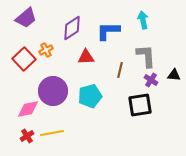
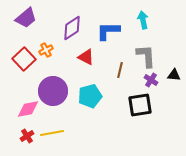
red triangle: rotated 30 degrees clockwise
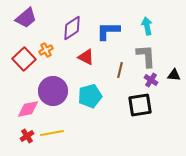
cyan arrow: moved 4 px right, 6 px down
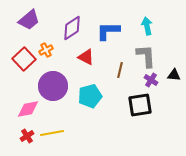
purple trapezoid: moved 3 px right, 2 px down
purple circle: moved 5 px up
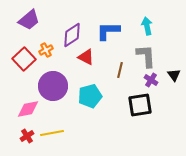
purple diamond: moved 7 px down
black triangle: rotated 48 degrees clockwise
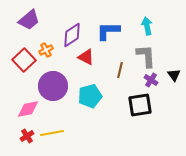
red square: moved 1 px down
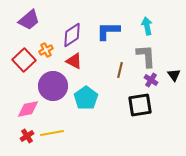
red triangle: moved 12 px left, 4 px down
cyan pentagon: moved 4 px left, 2 px down; rotated 20 degrees counterclockwise
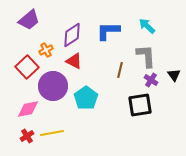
cyan arrow: rotated 36 degrees counterclockwise
red square: moved 3 px right, 7 px down
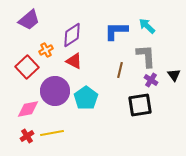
blue L-shape: moved 8 px right
purple circle: moved 2 px right, 5 px down
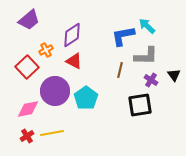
blue L-shape: moved 7 px right, 5 px down; rotated 10 degrees counterclockwise
gray L-shape: rotated 95 degrees clockwise
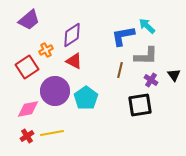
red square: rotated 10 degrees clockwise
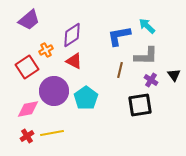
blue L-shape: moved 4 px left
purple circle: moved 1 px left
